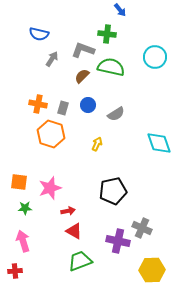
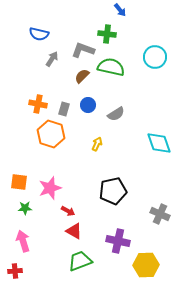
gray rectangle: moved 1 px right, 1 px down
red arrow: rotated 40 degrees clockwise
gray cross: moved 18 px right, 14 px up
yellow hexagon: moved 6 px left, 5 px up
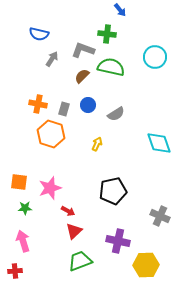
gray cross: moved 2 px down
red triangle: rotated 48 degrees clockwise
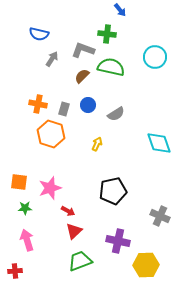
pink arrow: moved 4 px right, 1 px up
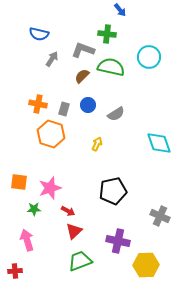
cyan circle: moved 6 px left
green star: moved 9 px right, 1 px down
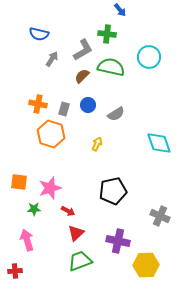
gray L-shape: rotated 130 degrees clockwise
red triangle: moved 2 px right, 2 px down
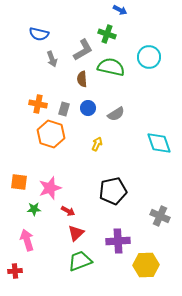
blue arrow: rotated 24 degrees counterclockwise
green cross: rotated 12 degrees clockwise
gray arrow: rotated 126 degrees clockwise
brown semicircle: moved 3 px down; rotated 49 degrees counterclockwise
blue circle: moved 3 px down
purple cross: rotated 15 degrees counterclockwise
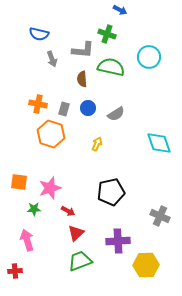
gray L-shape: rotated 35 degrees clockwise
black pentagon: moved 2 px left, 1 px down
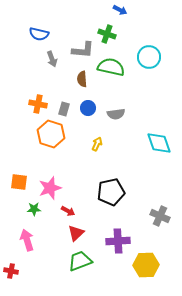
gray semicircle: rotated 24 degrees clockwise
red cross: moved 4 px left; rotated 16 degrees clockwise
